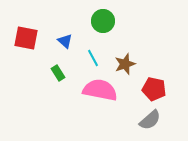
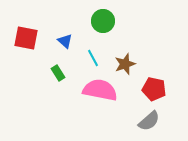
gray semicircle: moved 1 px left, 1 px down
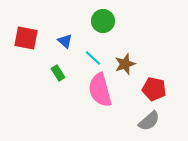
cyan line: rotated 18 degrees counterclockwise
pink semicircle: rotated 116 degrees counterclockwise
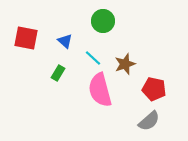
green rectangle: rotated 63 degrees clockwise
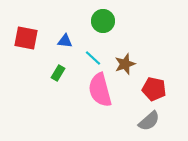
blue triangle: rotated 35 degrees counterclockwise
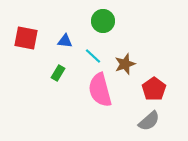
cyan line: moved 2 px up
red pentagon: rotated 25 degrees clockwise
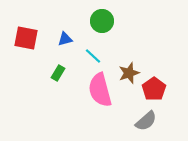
green circle: moved 1 px left
blue triangle: moved 2 px up; rotated 21 degrees counterclockwise
brown star: moved 4 px right, 9 px down
gray semicircle: moved 3 px left
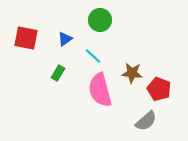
green circle: moved 2 px left, 1 px up
blue triangle: rotated 21 degrees counterclockwise
brown star: moved 3 px right; rotated 25 degrees clockwise
red pentagon: moved 5 px right; rotated 15 degrees counterclockwise
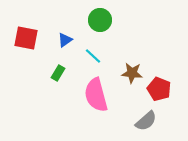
blue triangle: moved 1 px down
pink semicircle: moved 4 px left, 5 px down
